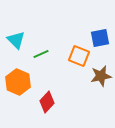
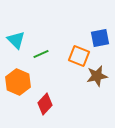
brown star: moved 4 px left
red diamond: moved 2 px left, 2 px down
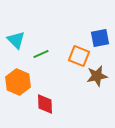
red diamond: rotated 45 degrees counterclockwise
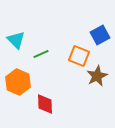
blue square: moved 3 px up; rotated 18 degrees counterclockwise
brown star: rotated 15 degrees counterclockwise
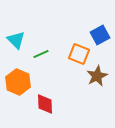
orange square: moved 2 px up
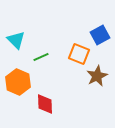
green line: moved 3 px down
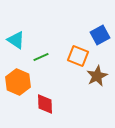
cyan triangle: rotated 12 degrees counterclockwise
orange square: moved 1 px left, 2 px down
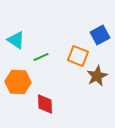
orange hexagon: rotated 20 degrees counterclockwise
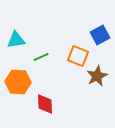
cyan triangle: rotated 42 degrees counterclockwise
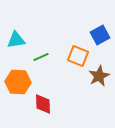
brown star: moved 2 px right
red diamond: moved 2 px left
